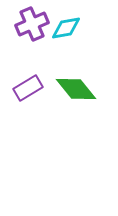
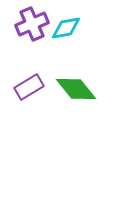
purple rectangle: moved 1 px right, 1 px up
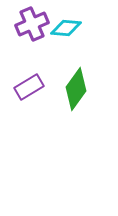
cyan diamond: rotated 16 degrees clockwise
green diamond: rotated 75 degrees clockwise
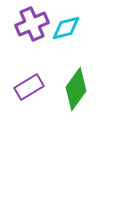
cyan diamond: rotated 20 degrees counterclockwise
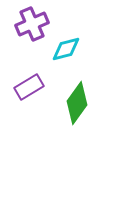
cyan diamond: moved 21 px down
green diamond: moved 1 px right, 14 px down
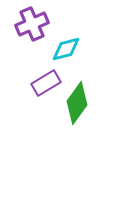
purple rectangle: moved 17 px right, 4 px up
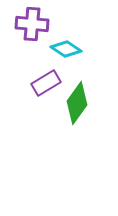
purple cross: rotated 28 degrees clockwise
cyan diamond: rotated 48 degrees clockwise
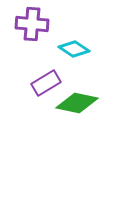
cyan diamond: moved 8 px right
green diamond: rotated 66 degrees clockwise
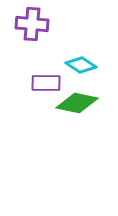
cyan diamond: moved 7 px right, 16 px down
purple rectangle: rotated 32 degrees clockwise
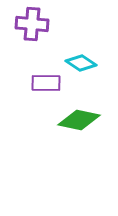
cyan diamond: moved 2 px up
green diamond: moved 2 px right, 17 px down
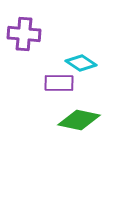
purple cross: moved 8 px left, 10 px down
purple rectangle: moved 13 px right
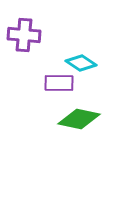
purple cross: moved 1 px down
green diamond: moved 1 px up
